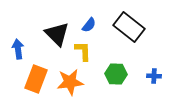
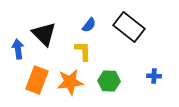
black triangle: moved 13 px left
green hexagon: moved 7 px left, 7 px down
orange rectangle: moved 1 px right, 1 px down
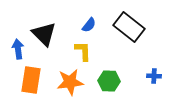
orange rectangle: moved 6 px left; rotated 12 degrees counterclockwise
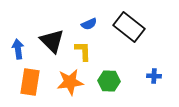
blue semicircle: moved 1 px up; rotated 28 degrees clockwise
black triangle: moved 8 px right, 7 px down
orange rectangle: moved 1 px left, 2 px down
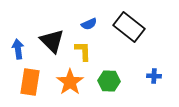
orange star: rotated 28 degrees counterclockwise
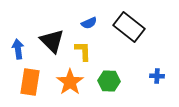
blue semicircle: moved 1 px up
blue cross: moved 3 px right
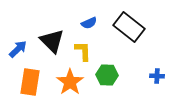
blue arrow: rotated 54 degrees clockwise
green hexagon: moved 2 px left, 6 px up
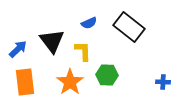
black triangle: rotated 8 degrees clockwise
blue cross: moved 6 px right, 6 px down
orange rectangle: moved 5 px left; rotated 16 degrees counterclockwise
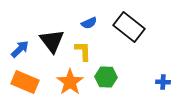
blue arrow: moved 2 px right
green hexagon: moved 1 px left, 2 px down
orange rectangle: rotated 60 degrees counterclockwise
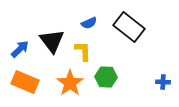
orange star: moved 1 px down
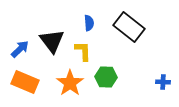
blue semicircle: rotated 70 degrees counterclockwise
